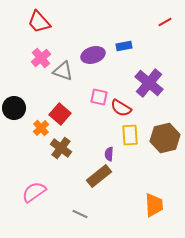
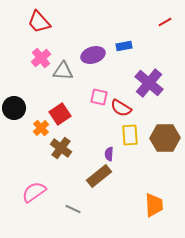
gray triangle: rotated 15 degrees counterclockwise
red square: rotated 15 degrees clockwise
brown hexagon: rotated 12 degrees clockwise
gray line: moved 7 px left, 5 px up
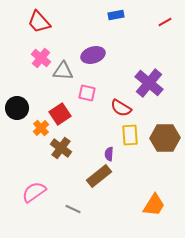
blue rectangle: moved 8 px left, 31 px up
pink cross: rotated 12 degrees counterclockwise
pink square: moved 12 px left, 4 px up
black circle: moved 3 px right
orange trapezoid: rotated 35 degrees clockwise
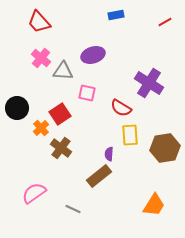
purple cross: rotated 8 degrees counterclockwise
brown hexagon: moved 10 px down; rotated 8 degrees counterclockwise
pink semicircle: moved 1 px down
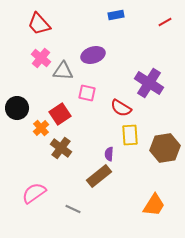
red trapezoid: moved 2 px down
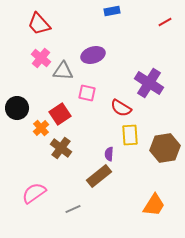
blue rectangle: moved 4 px left, 4 px up
gray line: rotated 49 degrees counterclockwise
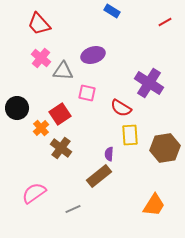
blue rectangle: rotated 42 degrees clockwise
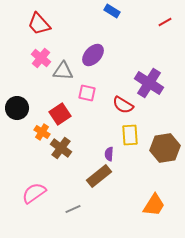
purple ellipse: rotated 30 degrees counterclockwise
red semicircle: moved 2 px right, 3 px up
orange cross: moved 1 px right, 4 px down; rotated 14 degrees counterclockwise
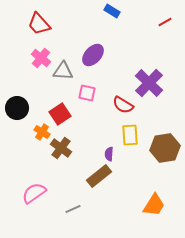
purple cross: rotated 12 degrees clockwise
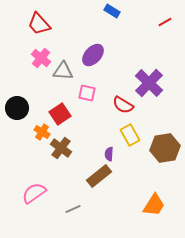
yellow rectangle: rotated 25 degrees counterclockwise
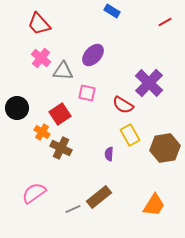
brown cross: rotated 10 degrees counterclockwise
brown rectangle: moved 21 px down
